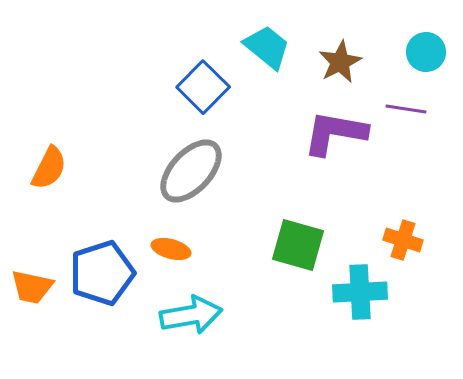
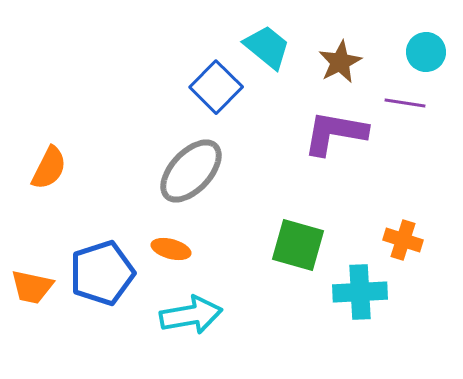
blue square: moved 13 px right
purple line: moved 1 px left, 6 px up
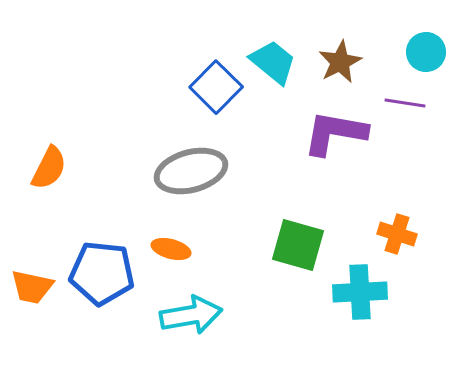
cyan trapezoid: moved 6 px right, 15 px down
gray ellipse: rotated 32 degrees clockwise
orange cross: moved 6 px left, 6 px up
blue pentagon: rotated 24 degrees clockwise
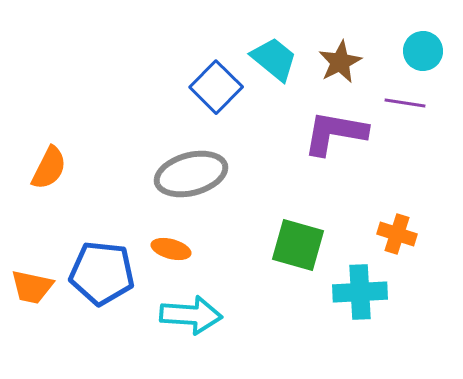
cyan circle: moved 3 px left, 1 px up
cyan trapezoid: moved 1 px right, 3 px up
gray ellipse: moved 3 px down
cyan arrow: rotated 14 degrees clockwise
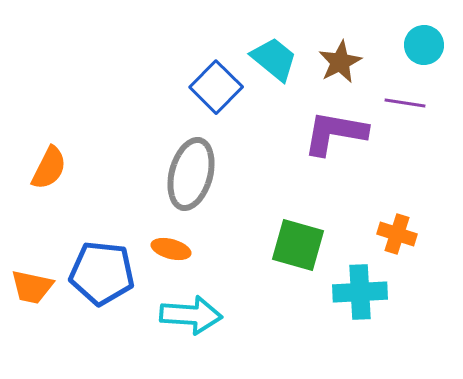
cyan circle: moved 1 px right, 6 px up
gray ellipse: rotated 60 degrees counterclockwise
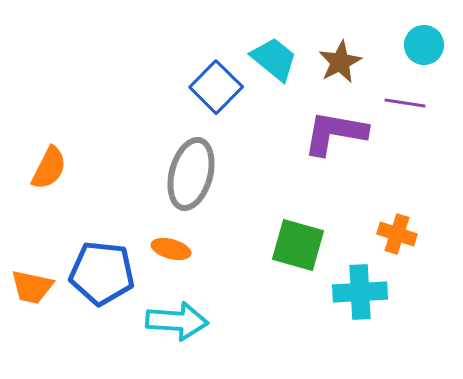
cyan arrow: moved 14 px left, 6 px down
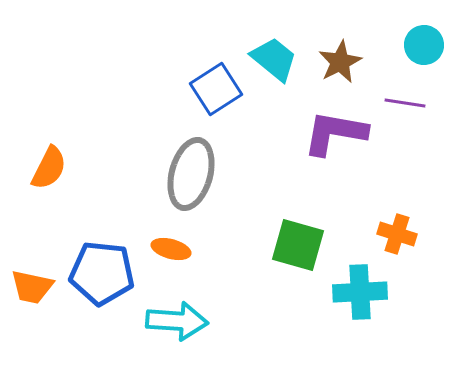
blue square: moved 2 px down; rotated 12 degrees clockwise
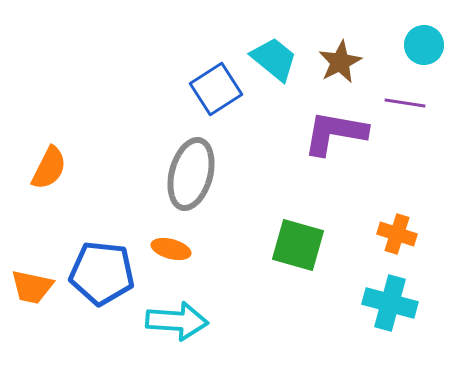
cyan cross: moved 30 px right, 11 px down; rotated 18 degrees clockwise
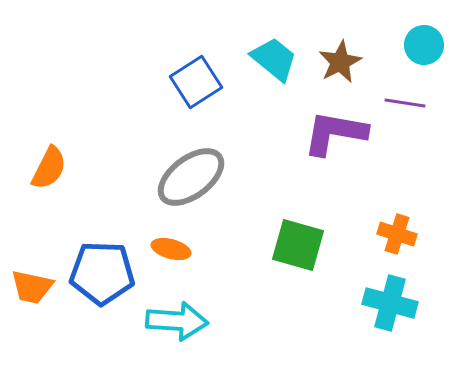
blue square: moved 20 px left, 7 px up
gray ellipse: moved 3 px down; rotated 38 degrees clockwise
blue pentagon: rotated 4 degrees counterclockwise
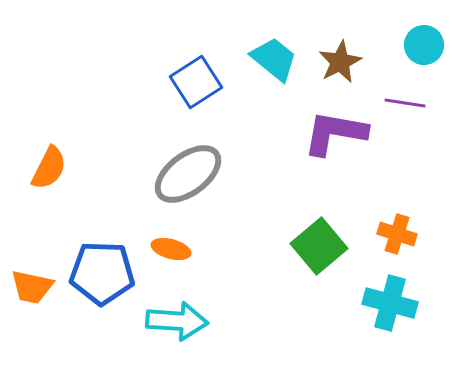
gray ellipse: moved 3 px left, 3 px up
green square: moved 21 px right, 1 px down; rotated 34 degrees clockwise
